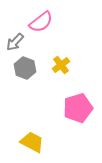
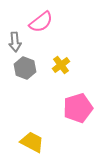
gray arrow: rotated 48 degrees counterclockwise
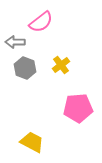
gray arrow: rotated 96 degrees clockwise
pink pentagon: rotated 12 degrees clockwise
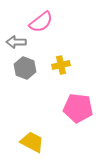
gray arrow: moved 1 px right
yellow cross: rotated 24 degrees clockwise
pink pentagon: rotated 12 degrees clockwise
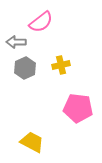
gray hexagon: rotated 15 degrees clockwise
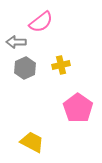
pink pentagon: rotated 28 degrees clockwise
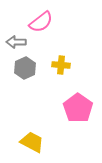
yellow cross: rotated 18 degrees clockwise
